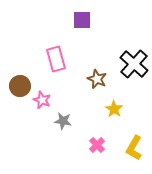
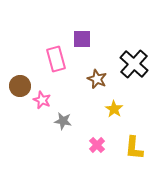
purple square: moved 19 px down
yellow L-shape: rotated 25 degrees counterclockwise
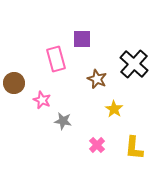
brown circle: moved 6 px left, 3 px up
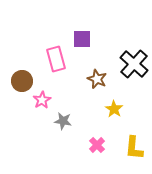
brown circle: moved 8 px right, 2 px up
pink star: rotated 18 degrees clockwise
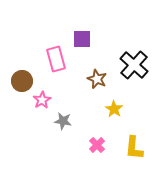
black cross: moved 1 px down
